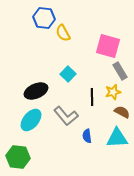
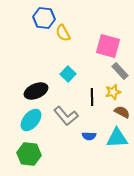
gray rectangle: rotated 12 degrees counterclockwise
blue semicircle: moved 2 px right; rotated 80 degrees counterclockwise
green hexagon: moved 11 px right, 3 px up
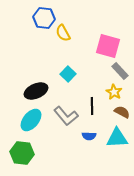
yellow star: moved 1 px right; rotated 28 degrees counterclockwise
black line: moved 9 px down
green hexagon: moved 7 px left, 1 px up
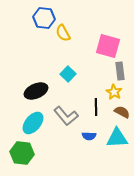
gray rectangle: rotated 36 degrees clockwise
black line: moved 4 px right, 1 px down
cyan ellipse: moved 2 px right, 3 px down
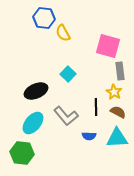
brown semicircle: moved 4 px left
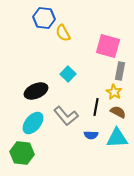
gray rectangle: rotated 18 degrees clockwise
black line: rotated 12 degrees clockwise
blue semicircle: moved 2 px right, 1 px up
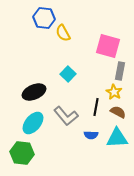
black ellipse: moved 2 px left, 1 px down
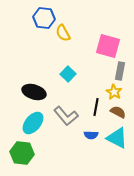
black ellipse: rotated 40 degrees clockwise
cyan triangle: rotated 30 degrees clockwise
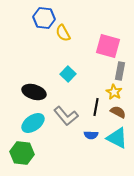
cyan ellipse: rotated 15 degrees clockwise
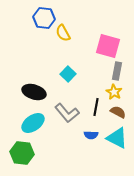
gray rectangle: moved 3 px left
gray L-shape: moved 1 px right, 3 px up
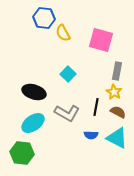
pink square: moved 7 px left, 6 px up
gray L-shape: rotated 20 degrees counterclockwise
